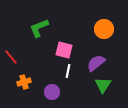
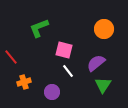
white line: rotated 48 degrees counterclockwise
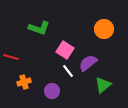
green L-shape: rotated 140 degrees counterclockwise
pink square: moved 1 px right; rotated 18 degrees clockwise
red line: rotated 35 degrees counterclockwise
purple semicircle: moved 8 px left
green triangle: rotated 18 degrees clockwise
purple circle: moved 1 px up
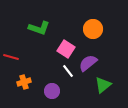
orange circle: moved 11 px left
pink square: moved 1 px right, 1 px up
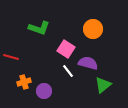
purple semicircle: rotated 54 degrees clockwise
purple circle: moved 8 px left
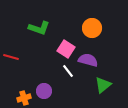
orange circle: moved 1 px left, 1 px up
purple semicircle: moved 3 px up
orange cross: moved 16 px down
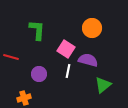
green L-shape: moved 2 px left, 2 px down; rotated 105 degrees counterclockwise
white line: rotated 48 degrees clockwise
purple circle: moved 5 px left, 17 px up
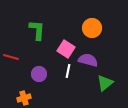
green triangle: moved 2 px right, 2 px up
